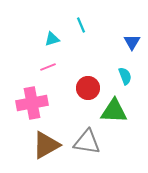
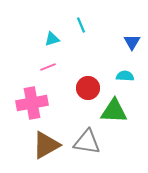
cyan semicircle: rotated 66 degrees counterclockwise
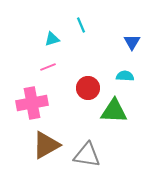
gray triangle: moved 13 px down
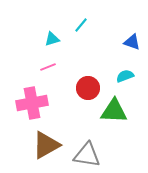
cyan line: rotated 63 degrees clockwise
blue triangle: rotated 42 degrees counterclockwise
cyan semicircle: rotated 24 degrees counterclockwise
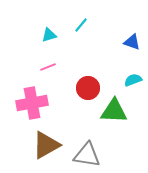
cyan triangle: moved 3 px left, 4 px up
cyan semicircle: moved 8 px right, 4 px down
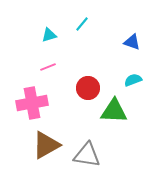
cyan line: moved 1 px right, 1 px up
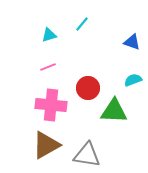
pink cross: moved 19 px right, 2 px down; rotated 16 degrees clockwise
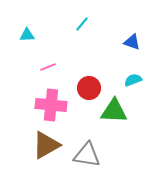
cyan triangle: moved 22 px left; rotated 14 degrees clockwise
red circle: moved 1 px right
